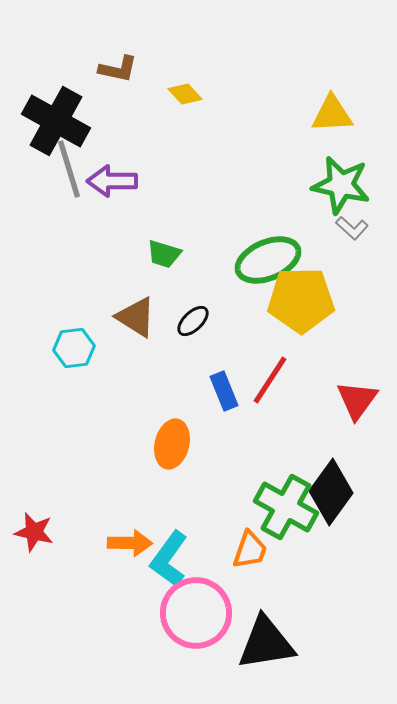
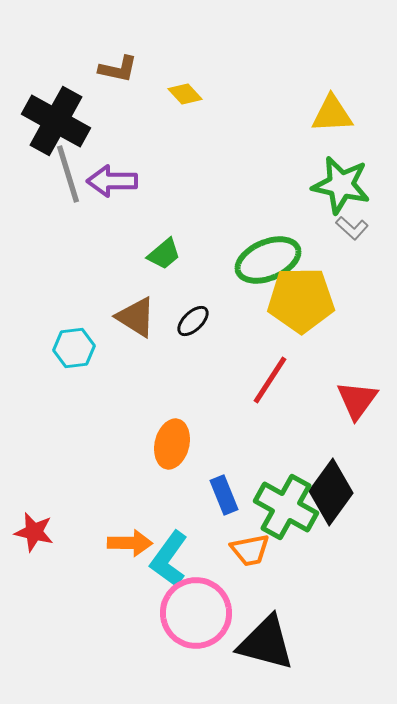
gray line: moved 1 px left, 5 px down
green trapezoid: rotated 57 degrees counterclockwise
blue rectangle: moved 104 px down
orange trapezoid: rotated 60 degrees clockwise
black triangle: rotated 24 degrees clockwise
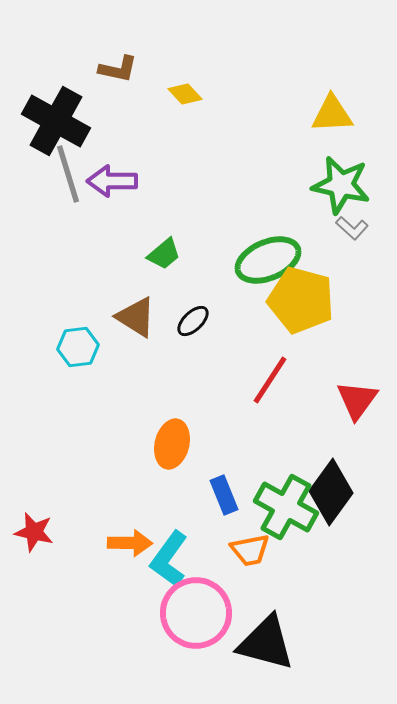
yellow pentagon: rotated 16 degrees clockwise
cyan hexagon: moved 4 px right, 1 px up
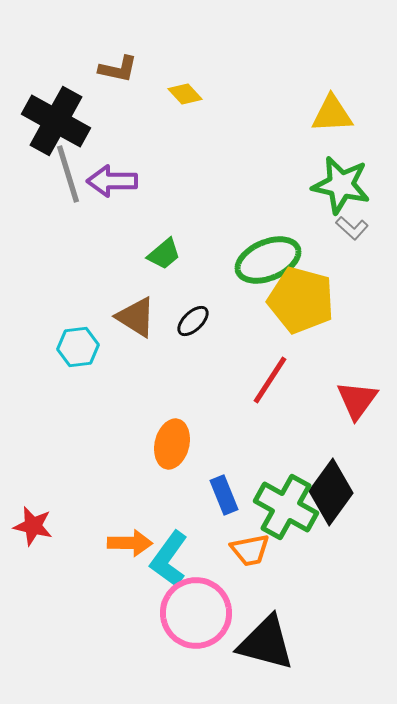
red star: moved 1 px left, 6 px up
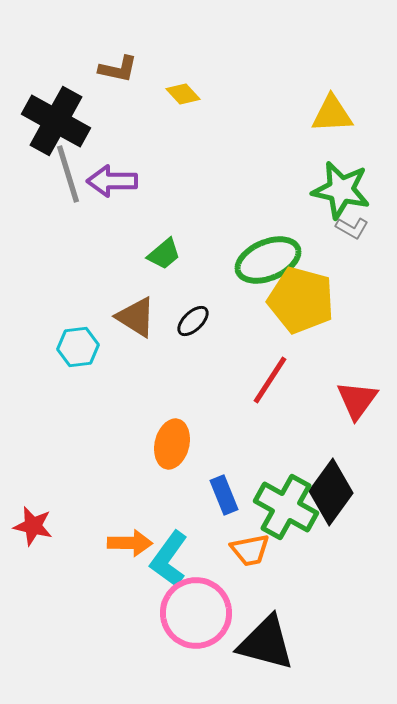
yellow diamond: moved 2 px left
green star: moved 5 px down
gray L-shape: rotated 12 degrees counterclockwise
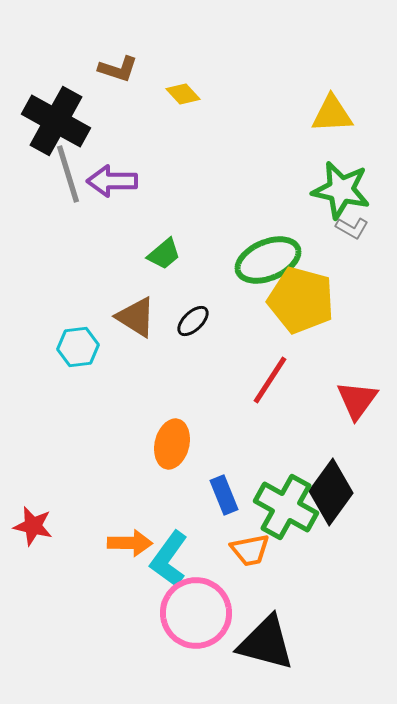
brown L-shape: rotated 6 degrees clockwise
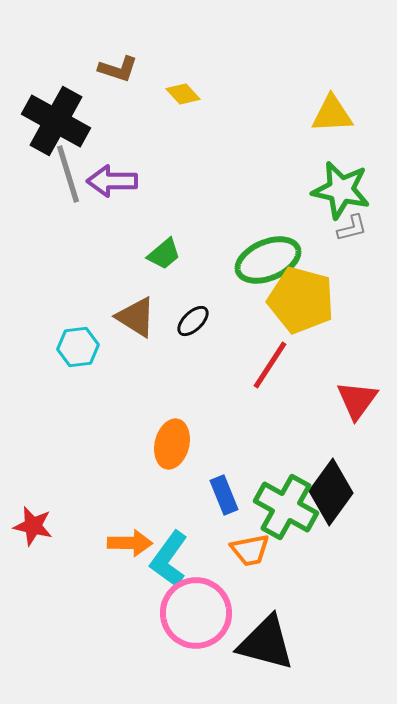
gray L-shape: rotated 44 degrees counterclockwise
red line: moved 15 px up
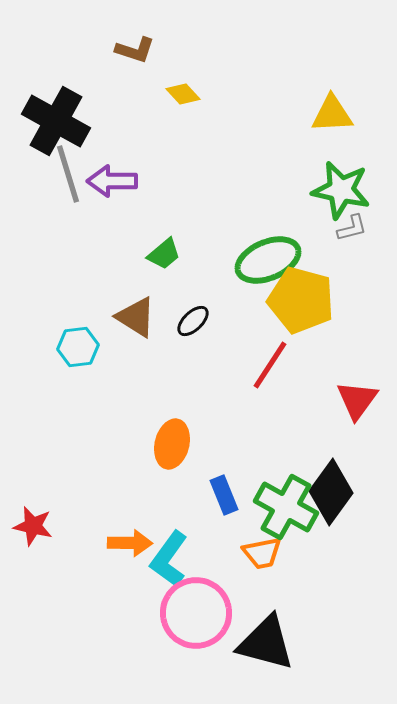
brown L-shape: moved 17 px right, 19 px up
orange trapezoid: moved 12 px right, 3 px down
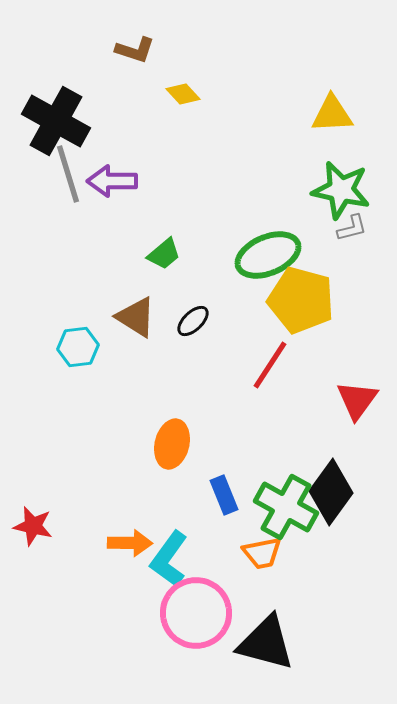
green ellipse: moved 5 px up
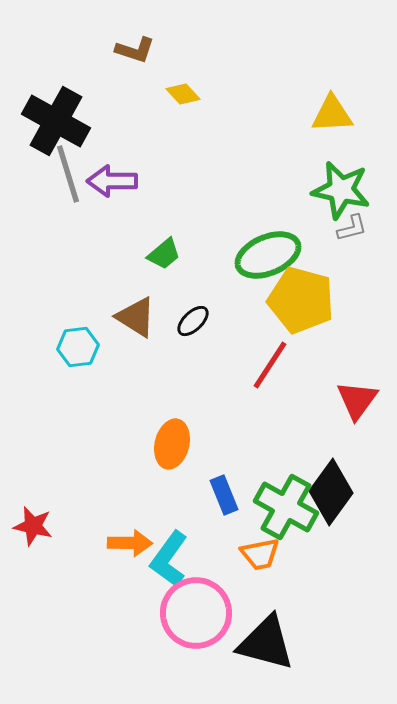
orange trapezoid: moved 2 px left, 1 px down
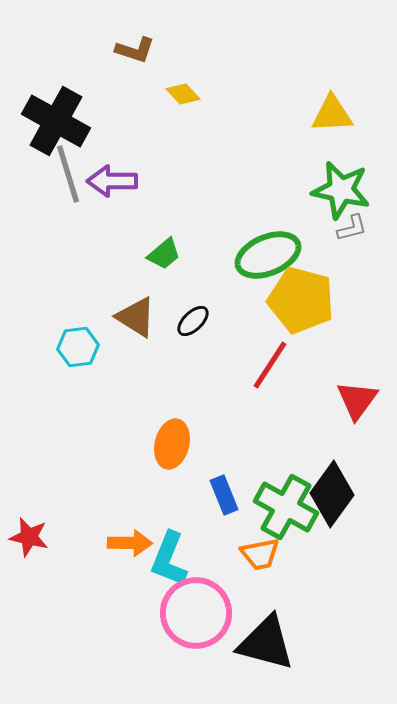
black diamond: moved 1 px right, 2 px down
red star: moved 4 px left, 11 px down
cyan L-shape: rotated 14 degrees counterclockwise
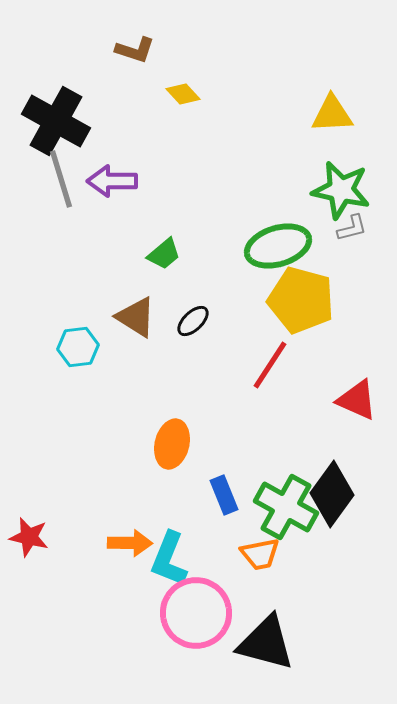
gray line: moved 7 px left, 5 px down
green ellipse: moved 10 px right, 9 px up; rotated 6 degrees clockwise
red triangle: rotated 42 degrees counterclockwise
